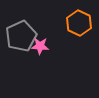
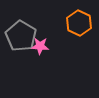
gray pentagon: rotated 16 degrees counterclockwise
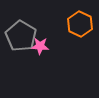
orange hexagon: moved 1 px right, 1 px down
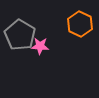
gray pentagon: moved 1 px left, 1 px up
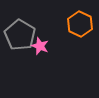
pink star: rotated 18 degrees clockwise
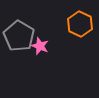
gray pentagon: moved 1 px left, 1 px down
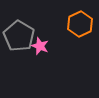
orange hexagon: rotated 10 degrees clockwise
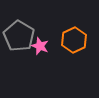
orange hexagon: moved 6 px left, 16 px down
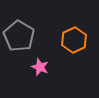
pink star: moved 21 px down
